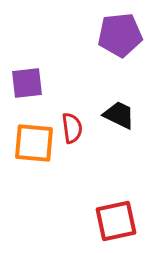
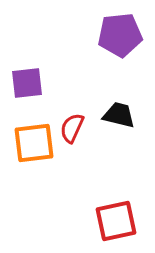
black trapezoid: rotated 12 degrees counterclockwise
red semicircle: rotated 148 degrees counterclockwise
orange square: rotated 12 degrees counterclockwise
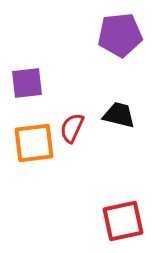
red square: moved 7 px right
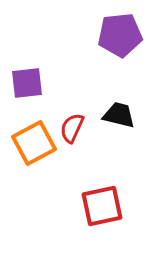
orange square: rotated 21 degrees counterclockwise
red square: moved 21 px left, 15 px up
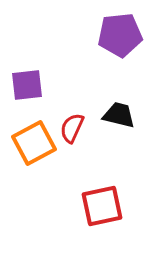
purple square: moved 2 px down
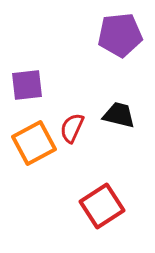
red square: rotated 21 degrees counterclockwise
